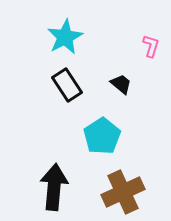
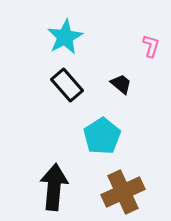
black rectangle: rotated 8 degrees counterclockwise
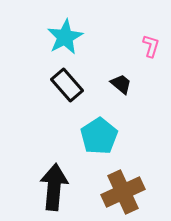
cyan pentagon: moved 3 px left
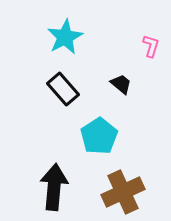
black rectangle: moved 4 px left, 4 px down
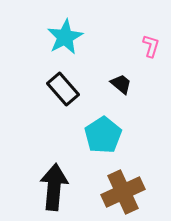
cyan pentagon: moved 4 px right, 1 px up
